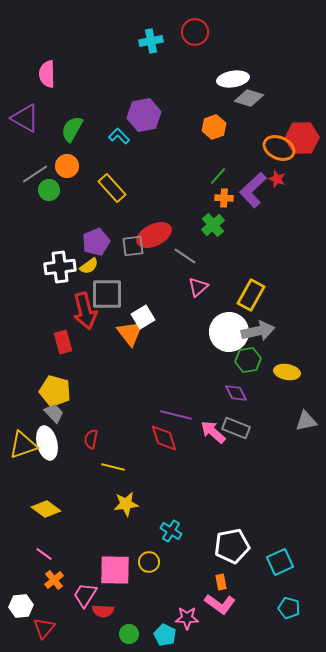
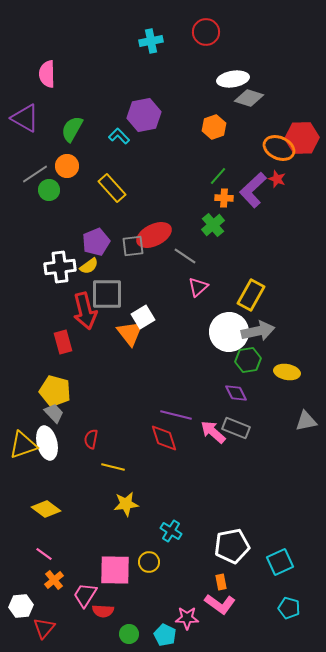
red circle at (195, 32): moved 11 px right
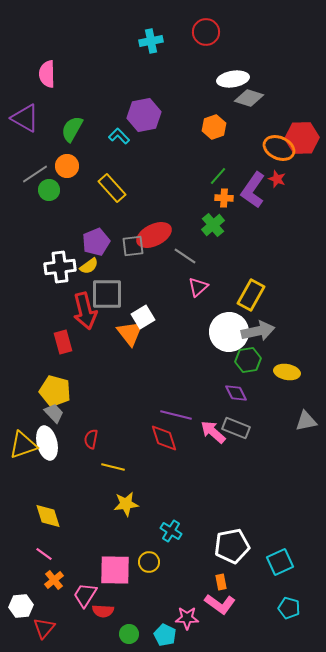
purple L-shape at (253, 190): rotated 12 degrees counterclockwise
yellow diamond at (46, 509): moved 2 px right, 7 px down; rotated 36 degrees clockwise
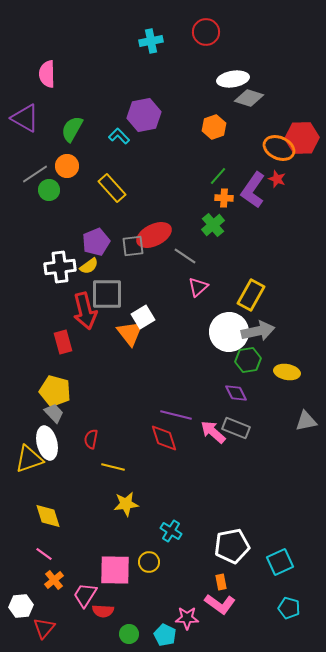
yellow triangle at (23, 445): moved 6 px right, 14 px down
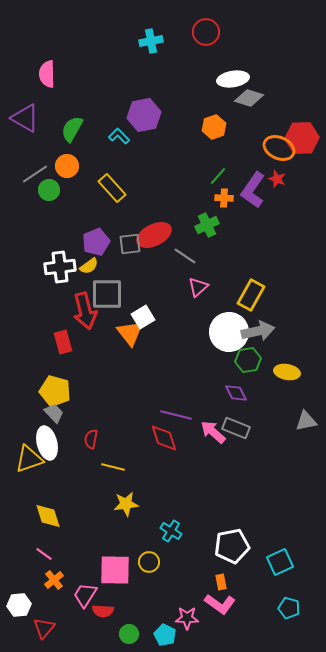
green cross at (213, 225): moved 6 px left; rotated 15 degrees clockwise
gray square at (133, 246): moved 3 px left, 2 px up
white hexagon at (21, 606): moved 2 px left, 1 px up
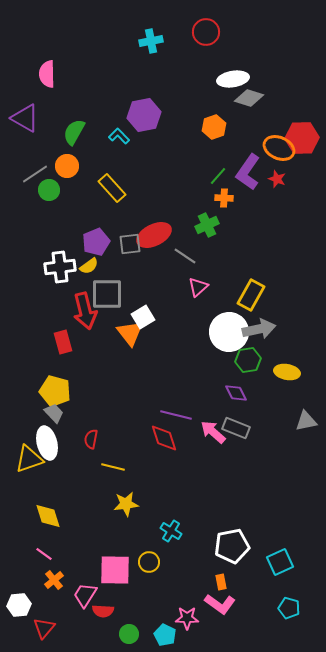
green semicircle at (72, 129): moved 2 px right, 3 px down
purple L-shape at (253, 190): moved 5 px left, 18 px up
gray arrow at (258, 331): moved 1 px right, 2 px up
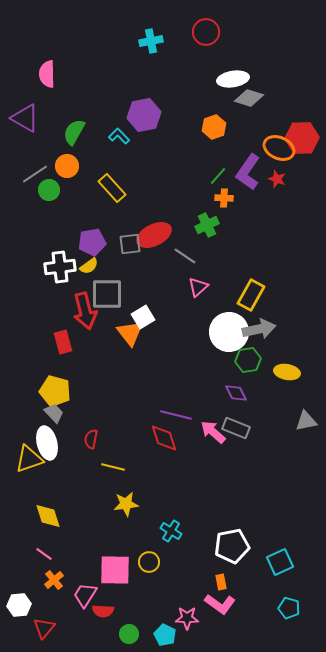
purple pentagon at (96, 242): moved 4 px left; rotated 12 degrees clockwise
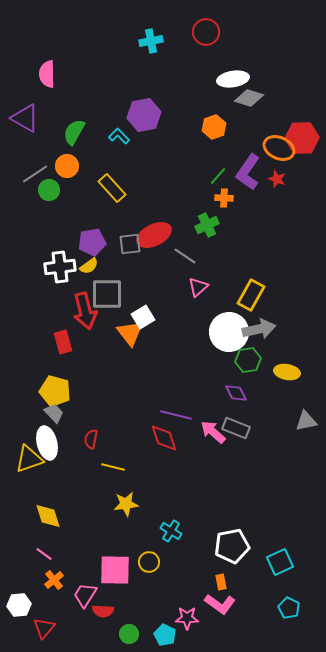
cyan pentagon at (289, 608): rotated 10 degrees clockwise
